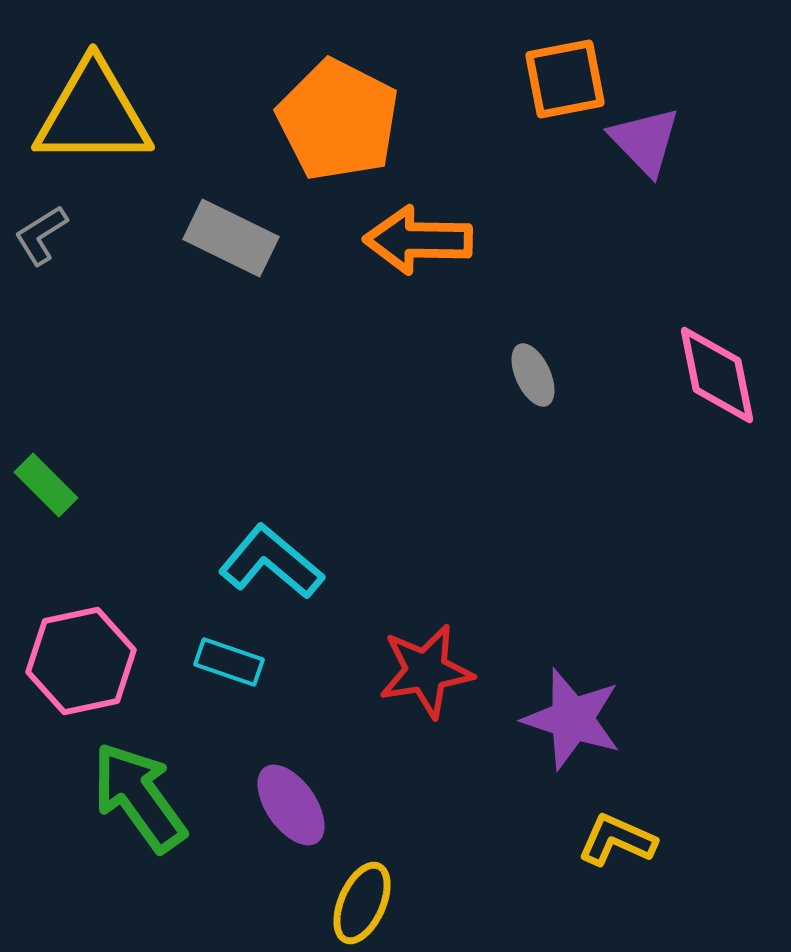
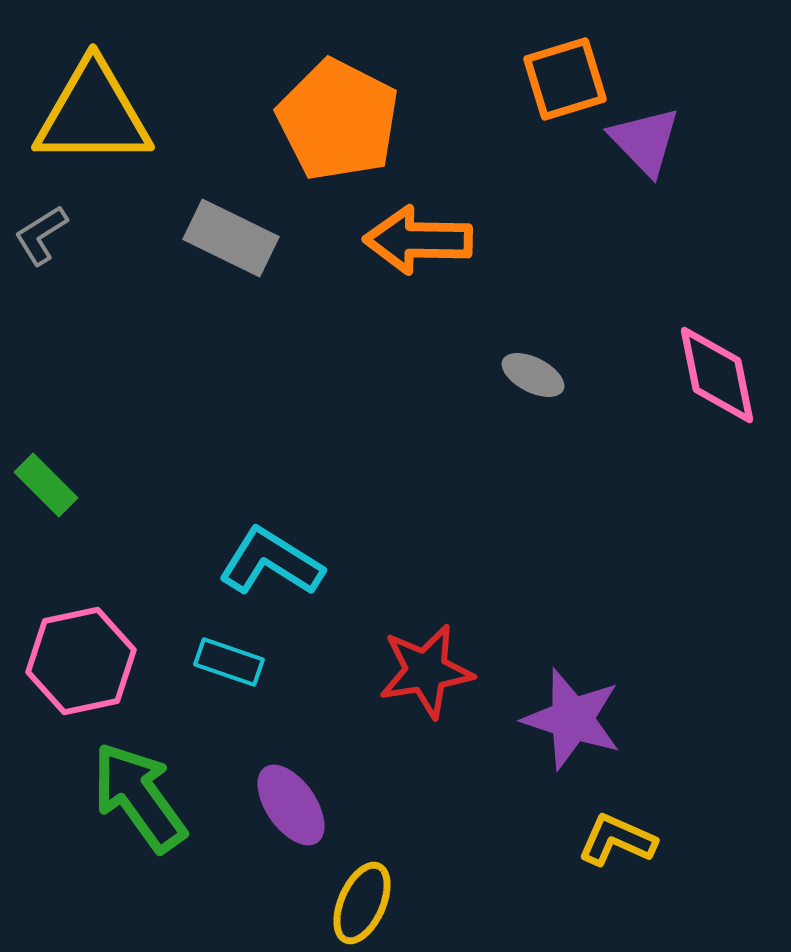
orange square: rotated 6 degrees counterclockwise
gray ellipse: rotated 38 degrees counterclockwise
cyan L-shape: rotated 8 degrees counterclockwise
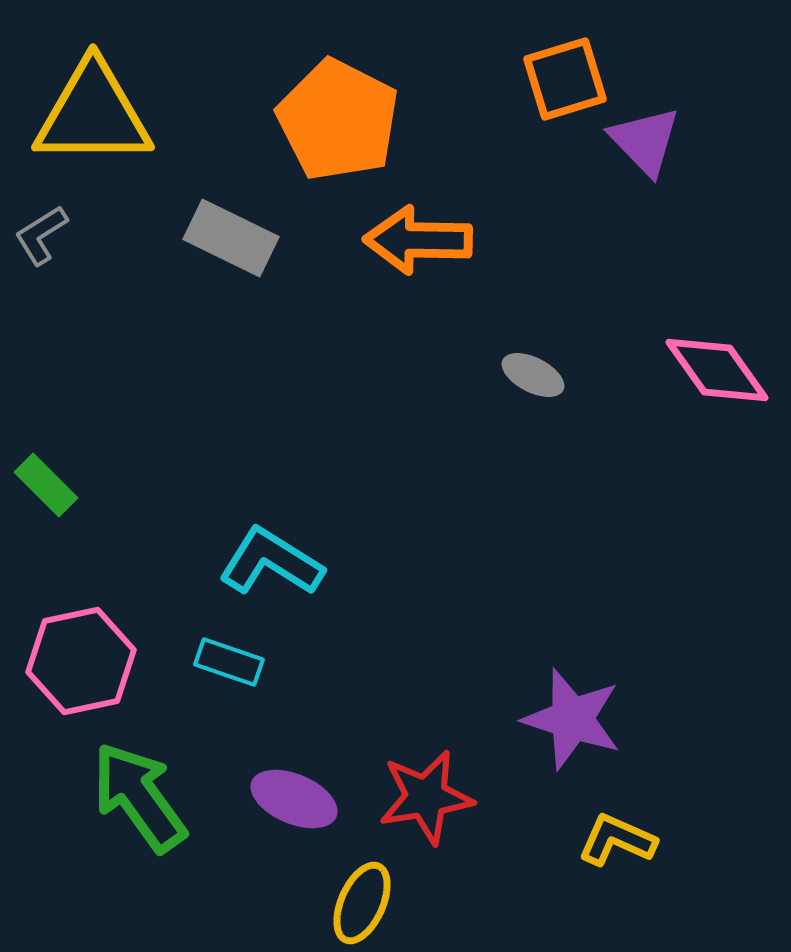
pink diamond: moved 5 px up; rotated 24 degrees counterclockwise
red star: moved 126 px down
purple ellipse: moved 3 px right, 6 px up; rotated 32 degrees counterclockwise
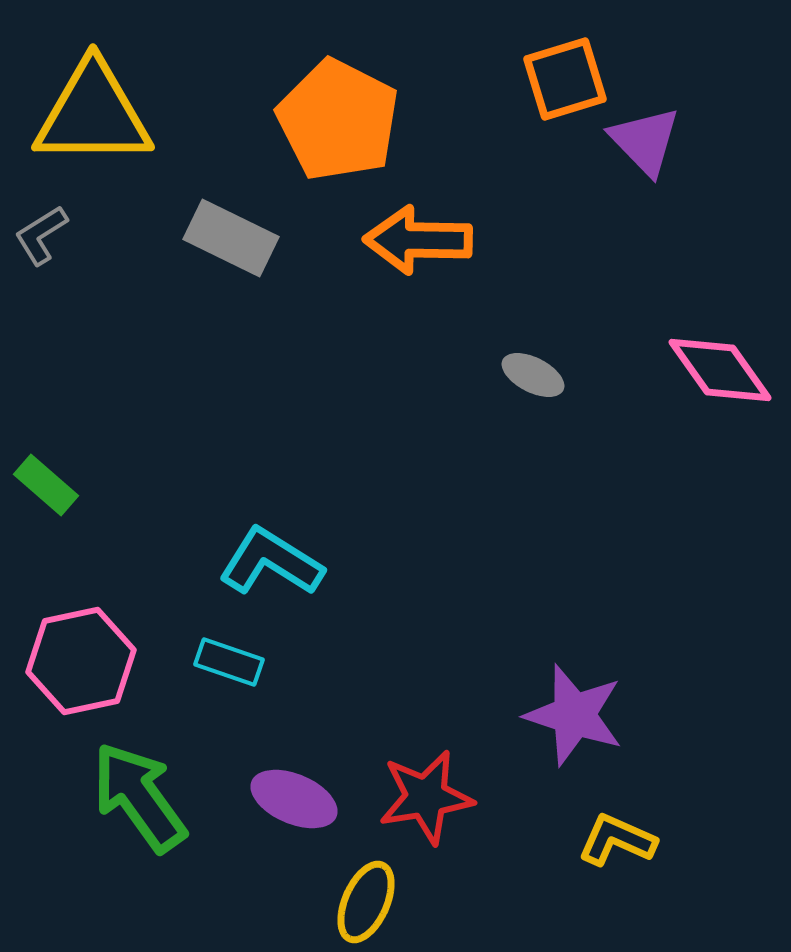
pink diamond: moved 3 px right
green rectangle: rotated 4 degrees counterclockwise
purple star: moved 2 px right, 4 px up
yellow ellipse: moved 4 px right, 1 px up
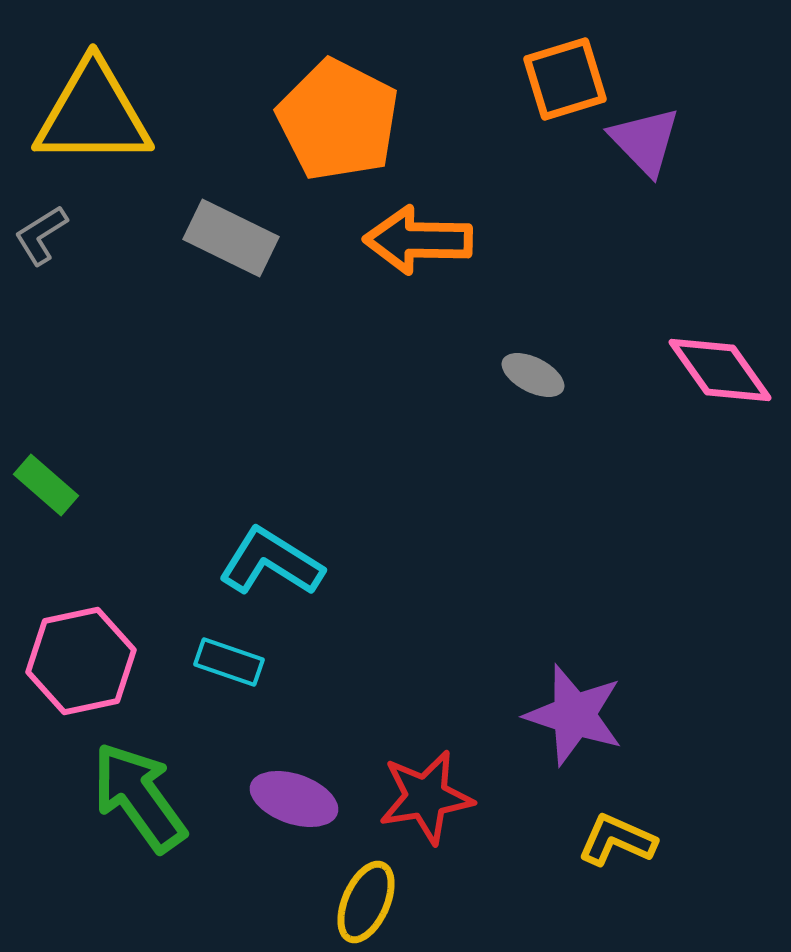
purple ellipse: rotated 4 degrees counterclockwise
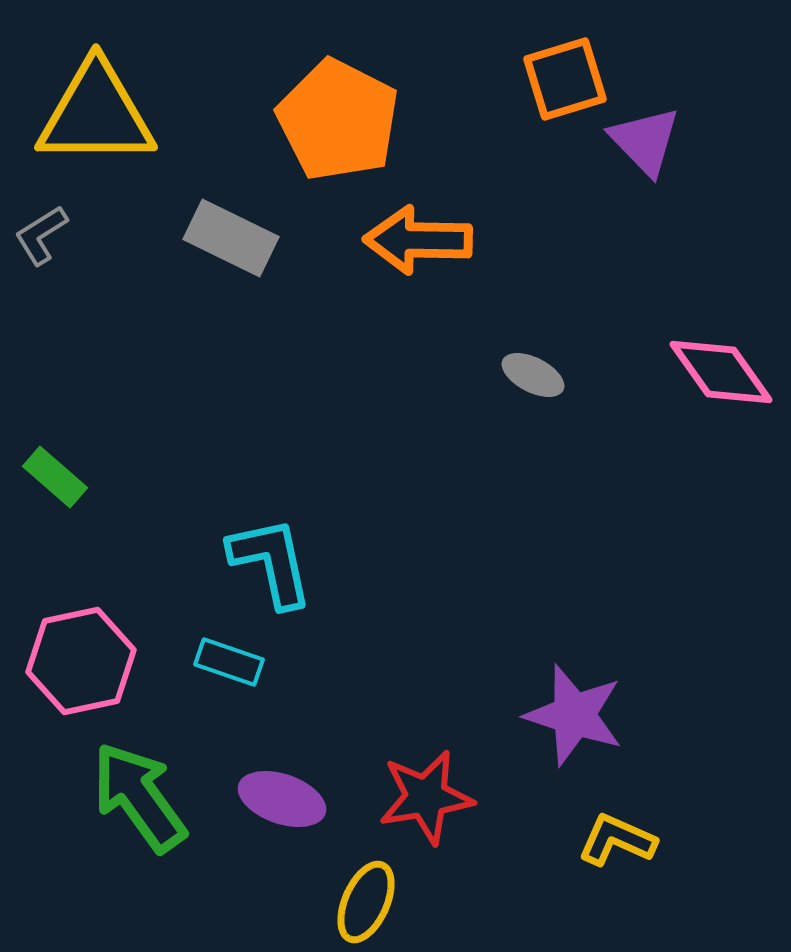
yellow triangle: moved 3 px right
pink diamond: moved 1 px right, 2 px down
green rectangle: moved 9 px right, 8 px up
cyan L-shape: rotated 46 degrees clockwise
purple ellipse: moved 12 px left
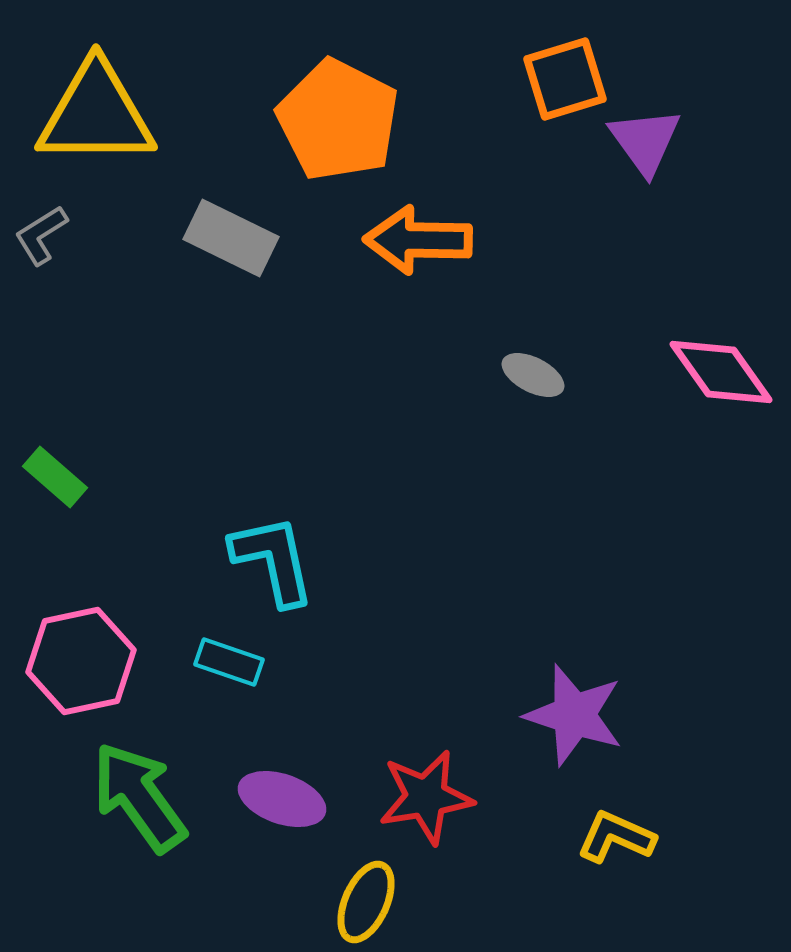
purple triangle: rotated 8 degrees clockwise
cyan L-shape: moved 2 px right, 2 px up
yellow L-shape: moved 1 px left, 3 px up
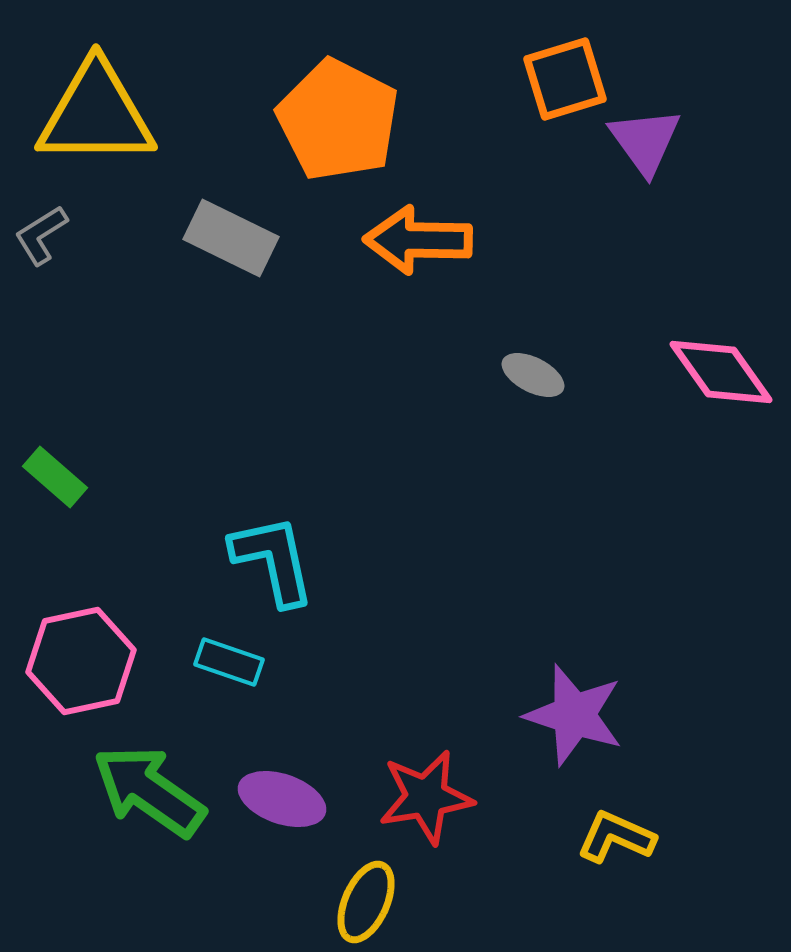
green arrow: moved 10 px right, 6 px up; rotated 19 degrees counterclockwise
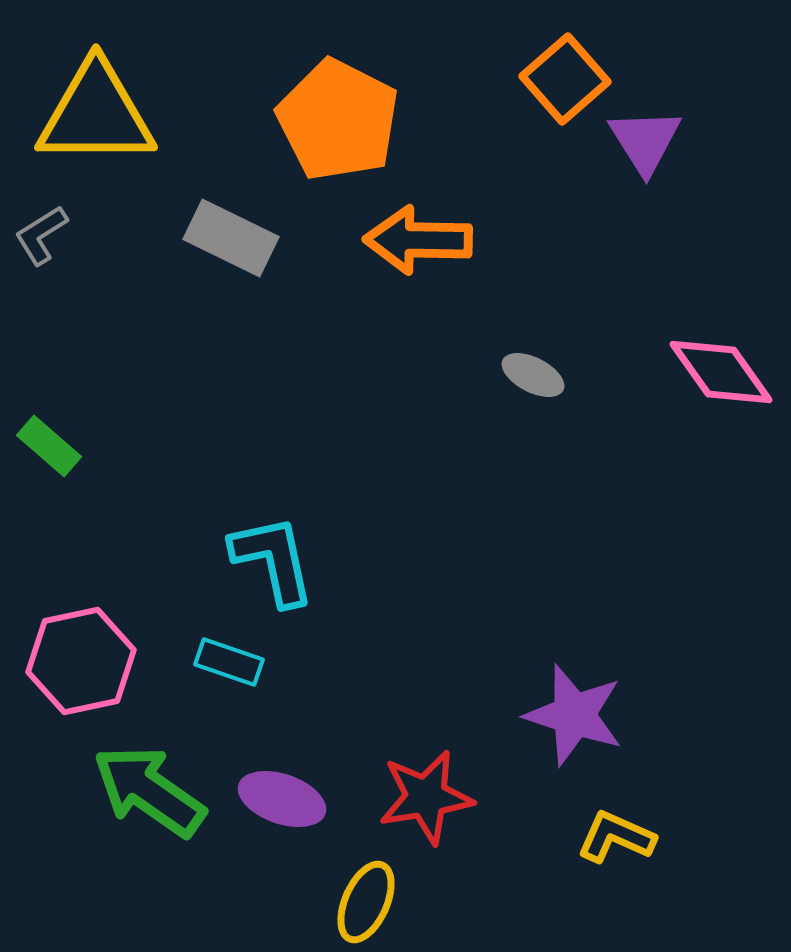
orange square: rotated 24 degrees counterclockwise
purple triangle: rotated 4 degrees clockwise
green rectangle: moved 6 px left, 31 px up
